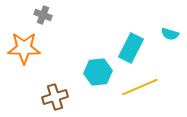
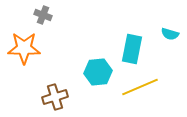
cyan rectangle: moved 1 px right, 1 px down; rotated 16 degrees counterclockwise
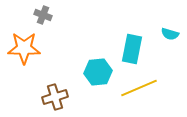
yellow line: moved 1 px left, 1 px down
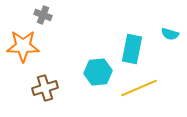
orange star: moved 1 px left, 2 px up
brown cross: moved 10 px left, 9 px up
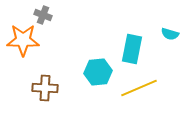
orange star: moved 6 px up
brown cross: rotated 20 degrees clockwise
